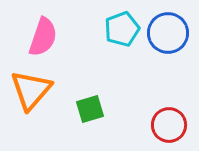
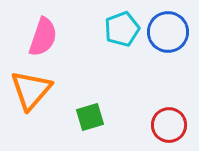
blue circle: moved 1 px up
green square: moved 8 px down
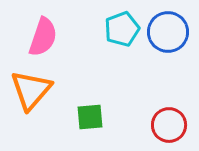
green square: rotated 12 degrees clockwise
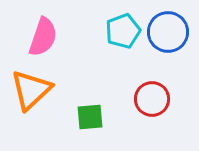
cyan pentagon: moved 1 px right, 2 px down
orange triangle: rotated 6 degrees clockwise
red circle: moved 17 px left, 26 px up
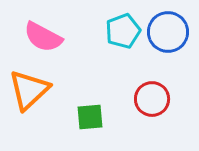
pink semicircle: rotated 99 degrees clockwise
orange triangle: moved 2 px left
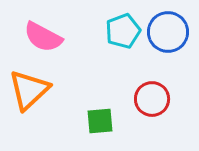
green square: moved 10 px right, 4 px down
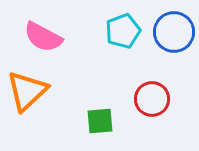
blue circle: moved 6 px right
orange triangle: moved 2 px left, 1 px down
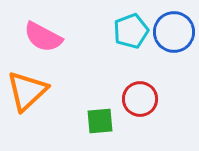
cyan pentagon: moved 8 px right
red circle: moved 12 px left
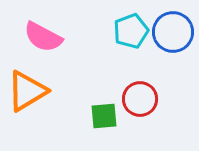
blue circle: moved 1 px left
orange triangle: rotated 12 degrees clockwise
green square: moved 4 px right, 5 px up
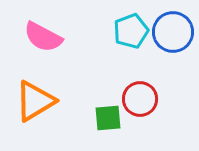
orange triangle: moved 8 px right, 10 px down
green square: moved 4 px right, 2 px down
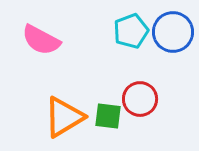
pink semicircle: moved 2 px left, 3 px down
orange triangle: moved 29 px right, 16 px down
green square: moved 2 px up; rotated 12 degrees clockwise
